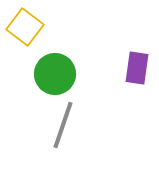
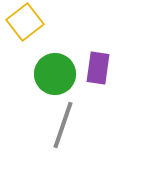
yellow square: moved 5 px up; rotated 15 degrees clockwise
purple rectangle: moved 39 px left
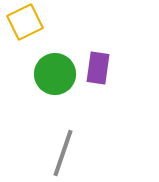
yellow square: rotated 12 degrees clockwise
gray line: moved 28 px down
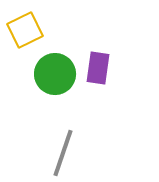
yellow square: moved 8 px down
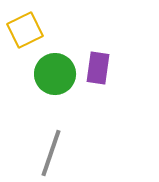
gray line: moved 12 px left
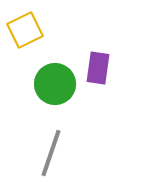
green circle: moved 10 px down
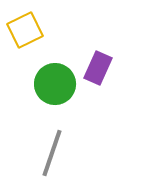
purple rectangle: rotated 16 degrees clockwise
gray line: moved 1 px right
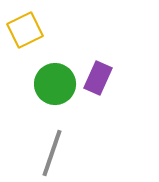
purple rectangle: moved 10 px down
